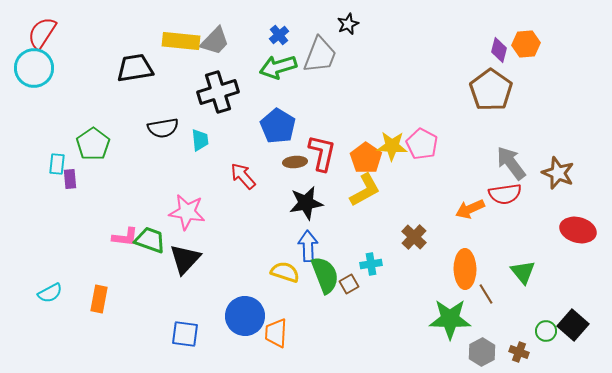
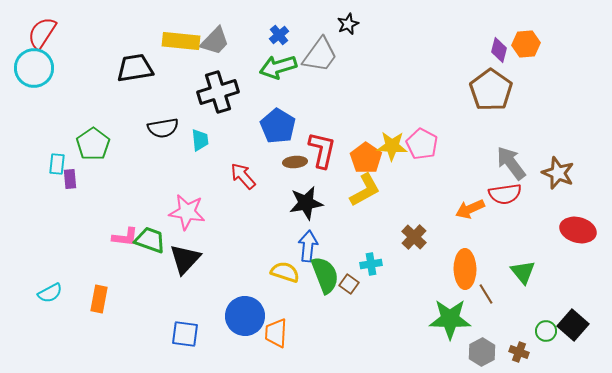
gray trapezoid at (320, 55): rotated 15 degrees clockwise
red L-shape at (322, 153): moved 3 px up
blue arrow at (308, 246): rotated 8 degrees clockwise
brown square at (349, 284): rotated 24 degrees counterclockwise
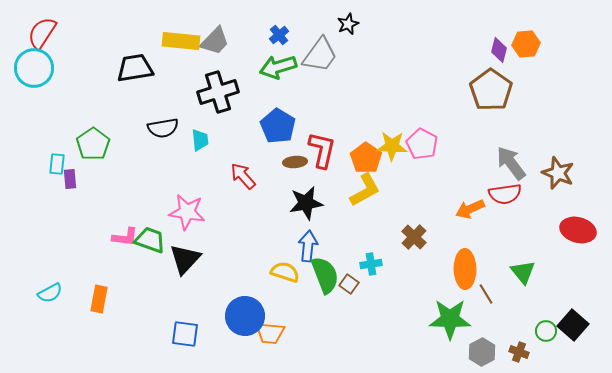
orange trapezoid at (276, 333): moved 6 px left; rotated 88 degrees counterclockwise
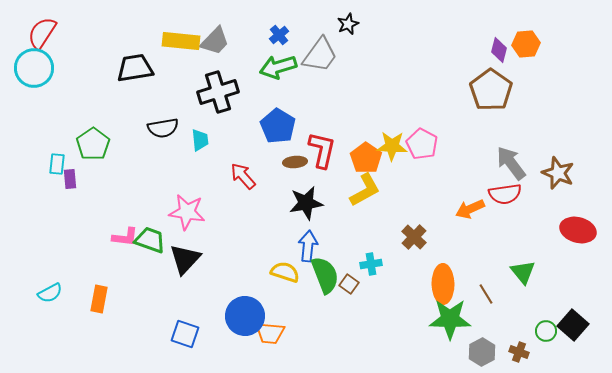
orange ellipse at (465, 269): moved 22 px left, 15 px down
blue square at (185, 334): rotated 12 degrees clockwise
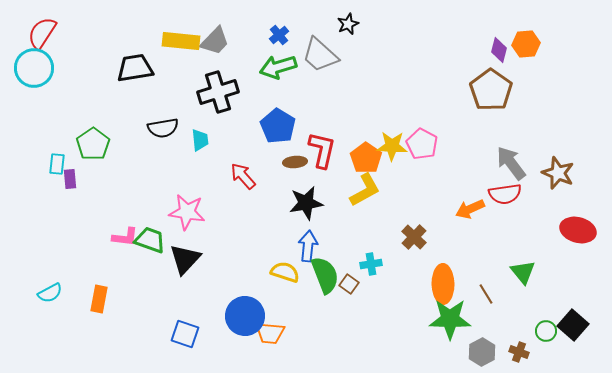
gray trapezoid at (320, 55): rotated 96 degrees clockwise
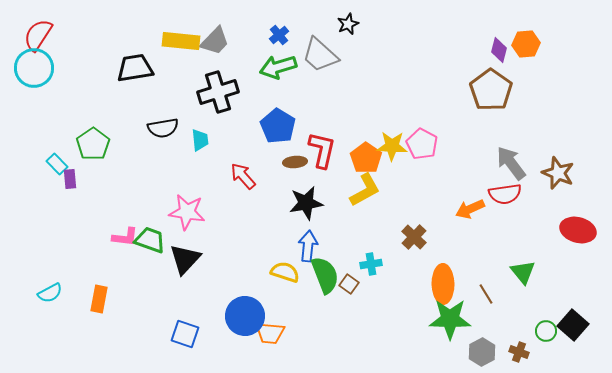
red semicircle at (42, 33): moved 4 px left, 2 px down
cyan rectangle at (57, 164): rotated 50 degrees counterclockwise
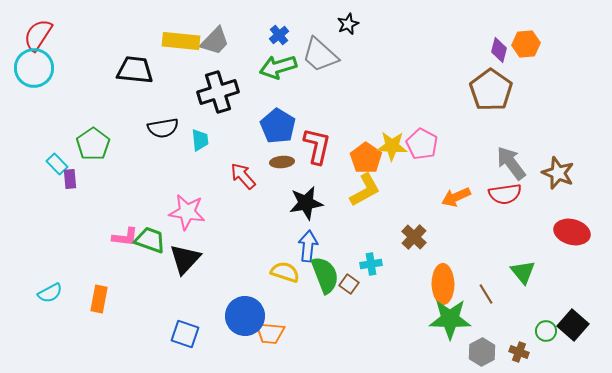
black trapezoid at (135, 68): moved 2 px down; rotated 15 degrees clockwise
red L-shape at (322, 150): moved 5 px left, 4 px up
brown ellipse at (295, 162): moved 13 px left
orange arrow at (470, 209): moved 14 px left, 12 px up
red ellipse at (578, 230): moved 6 px left, 2 px down
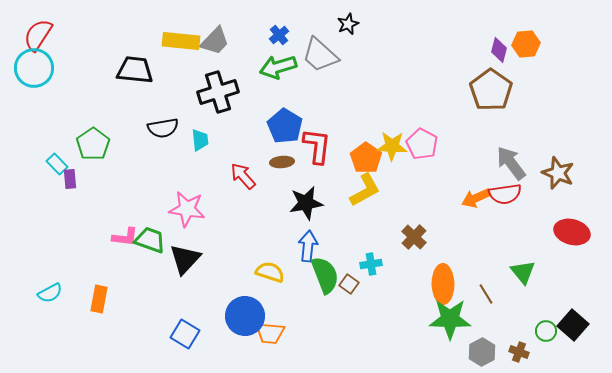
blue pentagon at (278, 126): moved 7 px right
red L-shape at (317, 146): rotated 6 degrees counterclockwise
orange arrow at (456, 197): moved 20 px right, 1 px down
pink star at (187, 212): moved 3 px up
yellow semicircle at (285, 272): moved 15 px left
blue square at (185, 334): rotated 12 degrees clockwise
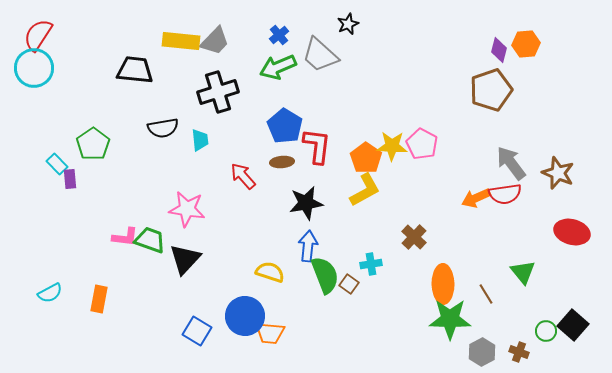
green arrow at (278, 67): rotated 6 degrees counterclockwise
brown pentagon at (491, 90): rotated 18 degrees clockwise
blue square at (185, 334): moved 12 px right, 3 px up
